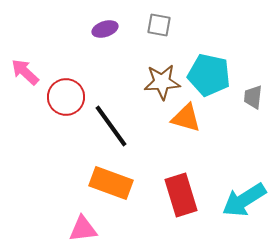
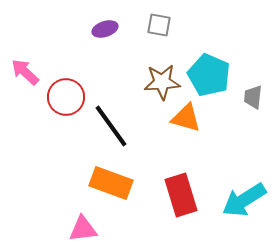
cyan pentagon: rotated 12 degrees clockwise
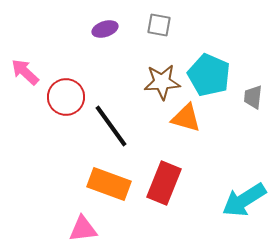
orange rectangle: moved 2 px left, 1 px down
red rectangle: moved 17 px left, 12 px up; rotated 39 degrees clockwise
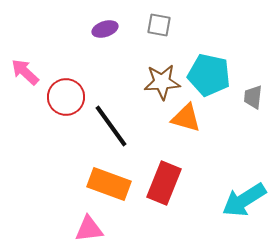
cyan pentagon: rotated 12 degrees counterclockwise
pink triangle: moved 6 px right
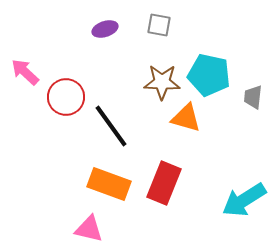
brown star: rotated 6 degrees clockwise
pink triangle: rotated 20 degrees clockwise
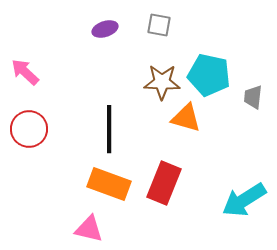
red circle: moved 37 px left, 32 px down
black line: moved 2 px left, 3 px down; rotated 36 degrees clockwise
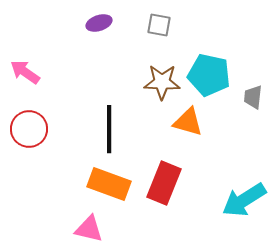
purple ellipse: moved 6 px left, 6 px up
pink arrow: rotated 8 degrees counterclockwise
orange triangle: moved 2 px right, 4 px down
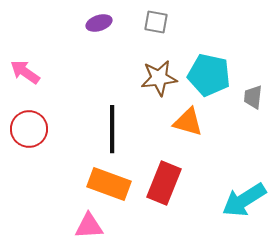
gray square: moved 3 px left, 3 px up
brown star: moved 3 px left, 4 px up; rotated 9 degrees counterclockwise
black line: moved 3 px right
pink triangle: moved 3 px up; rotated 16 degrees counterclockwise
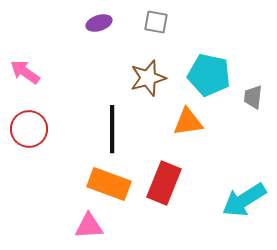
brown star: moved 11 px left; rotated 9 degrees counterclockwise
orange triangle: rotated 24 degrees counterclockwise
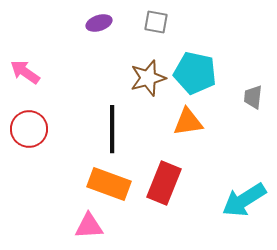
cyan pentagon: moved 14 px left, 2 px up
